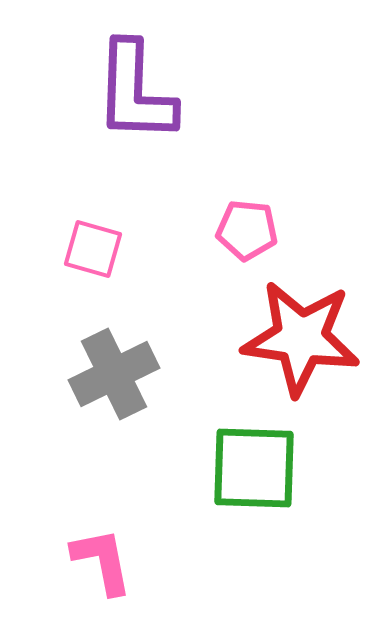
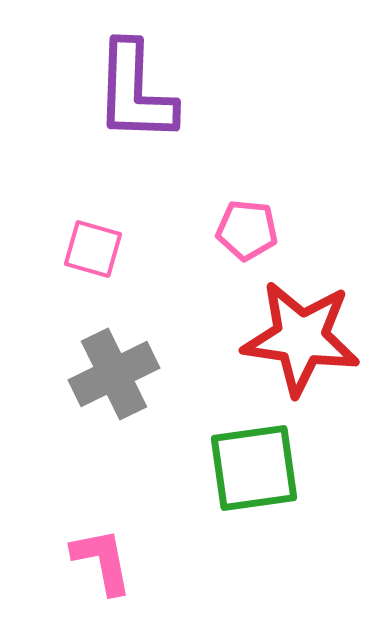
green square: rotated 10 degrees counterclockwise
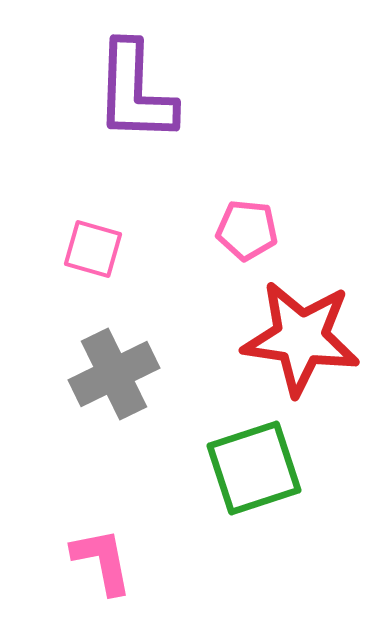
green square: rotated 10 degrees counterclockwise
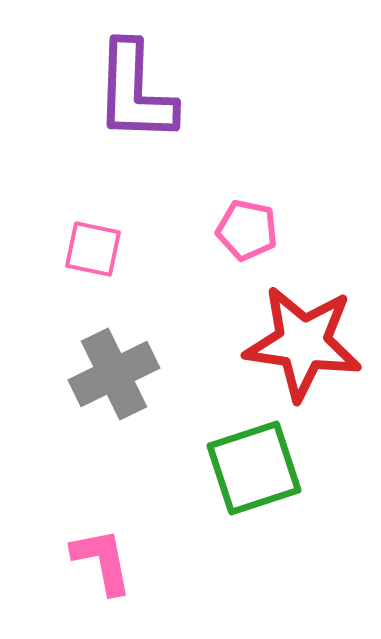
pink pentagon: rotated 6 degrees clockwise
pink square: rotated 4 degrees counterclockwise
red star: moved 2 px right, 5 px down
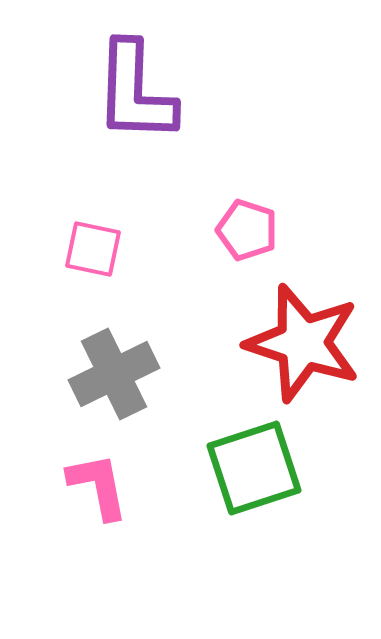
pink pentagon: rotated 6 degrees clockwise
red star: rotated 10 degrees clockwise
pink L-shape: moved 4 px left, 75 px up
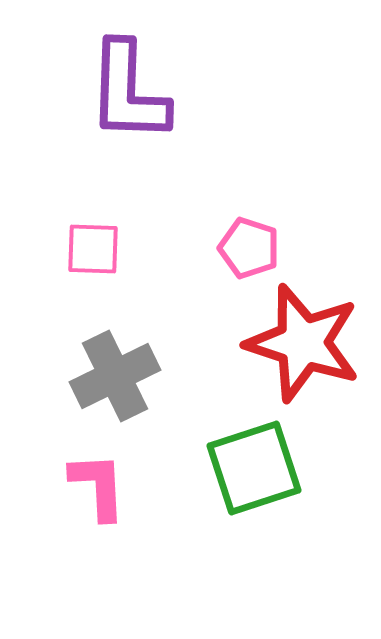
purple L-shape: moved 7 px left
pink pentagon: moved 2 px right, 18 px down
pink square: rotated 10 degrees counterclockwise
gray cross: moved 1 px right, 2 px down
pink L-shape: rotated 8 degrees clockwise
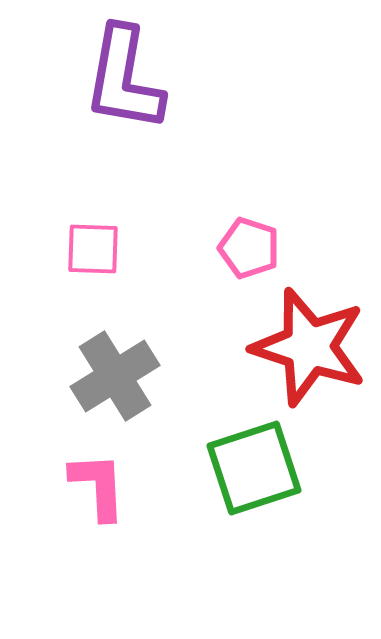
purple L-shape: moved 4 px left, 13 px up; rotated 8 degrees clockwise
red star: moved 6 px right, 4 px down
gray cross: rotated 6 degrees counterclockwise
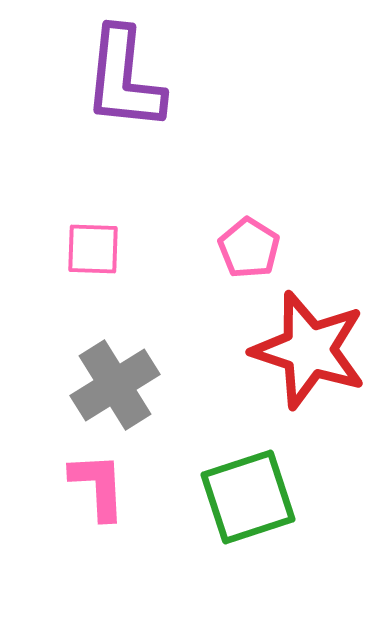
purple L-shape: rotated 4 degrees counterclockwise
pink pentagon: rotated 14 degrees clockwise
red star: moved 3 px down
gray cross: moved 9 px down
green square: moved 6 px left, 29 px down
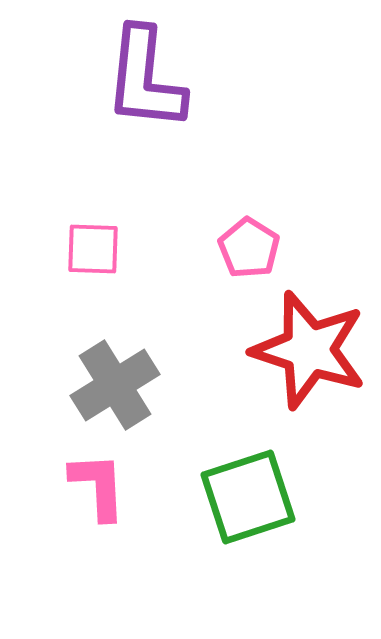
purple L-shape: moved 21 px right
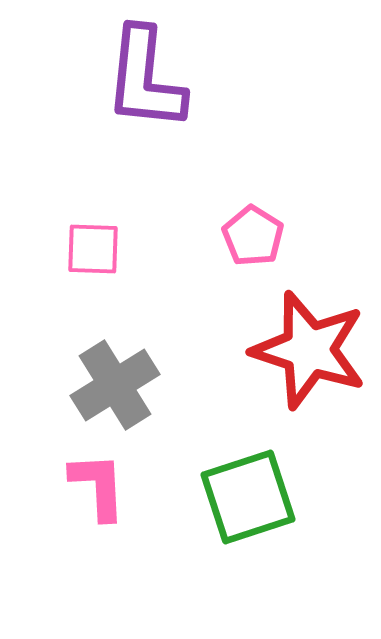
pink pentagon: moved 4 px right, 12 px up
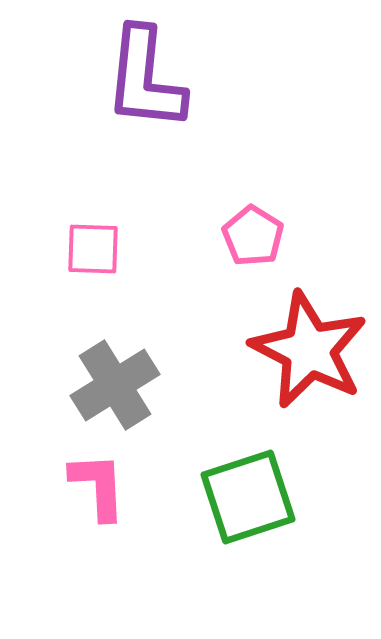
red star: rotated 9 degrees clockwise
